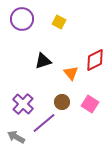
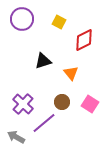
red diamond: moved 11 px left, 20 px up
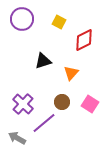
orange triangle: rotated 21 degrees clockwise
gray arrow: moved 1 px right, 1 px down
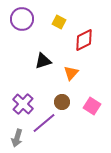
pink square: moved 2 px right, 2 px down
gray arrow: rotated 102 degrees counterclockwise
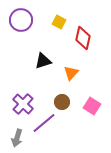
purple circle: moved 1 px left, 1 px down
red diamond: moved 1 px left, 2 px up; rotated 50 degrees counterclockwise
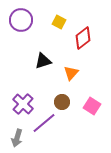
red diamond: rotated 40 degrees clockwise
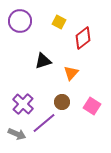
purple circle: moved 1 px left, 1 px down
gray arrow: moved 4 px up; rotated 84 degrees counterclockwise
